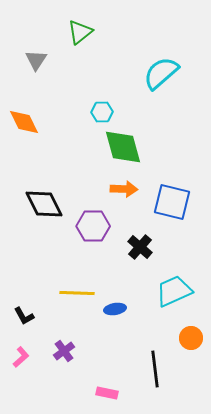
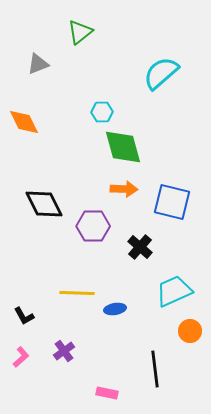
gray triangle: moved 2 px right, 4 px down; rotated 35 degrees clockwise
orange circle: moved 1 px left, 7 px up
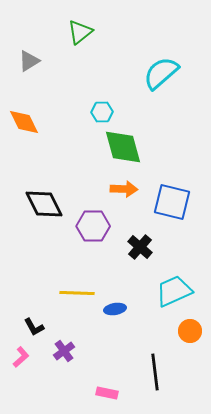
gray triangle: moved 9 px left, 3 px up; rotated 10 degrees counterclockwise
black L-shape: moved 10 px right, 11 px down
black line: moved 3 px down
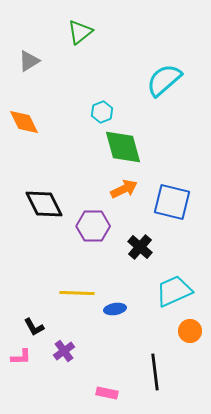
cyan semicircle: moved 3 px right, 7 px down
cyan hexagon: rotated 20 degrees counterclockwise
orange arrow: rotated 28 degrees counterclockwise
pink L-shape: rotated 40 degrees clockwise
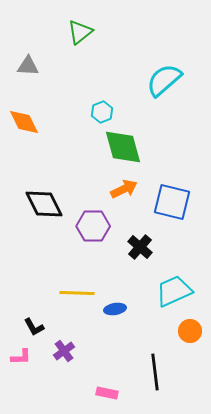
gray triangle: moved 1 px left, 5 px down; rotated 35 degrees clockwise
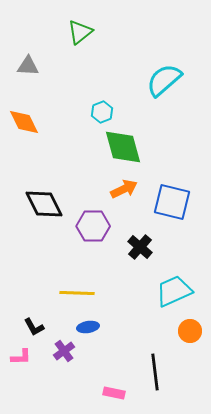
blue ellipse: moved 27 px left, 18 px down
pink rectangle: moved 7 px right
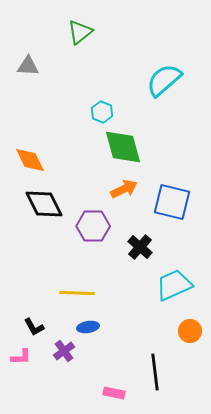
cyan hexagon: rotated 15 degrees counterclockwise
orange diamond: moved 6 px right, 38 px down
cyan trapezoid: moved 6 px up
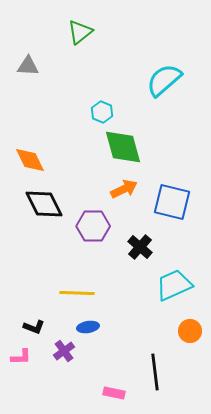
black L-shape: rotated 40 degrees counterclockwise
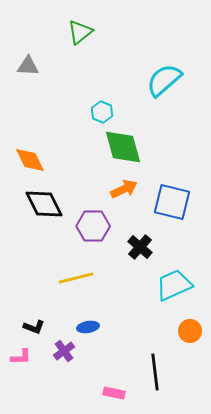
yellow line: moved 1 px left, 15 px up; rotated 16 degrees counterclockwise
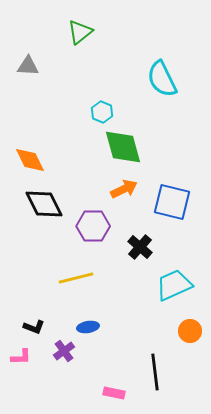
cyan semicircle: moved 2 px left, 1 px up; rotated 75 degrees counterclockwise
